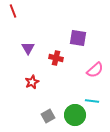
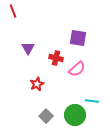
pink semicircle: moved 18 px left, 1 px up
red star: moved 5 px right, 2 px down
gray square: moved 2 px left; rotated 16 degrees counterclockwise
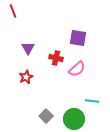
red star: moved 11 px left, 7 px up
green circle: moved 1 px left, 4 px down
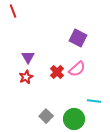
purple square: rotated 18 degrees clockwise
purple triangle: moved 9 px down
red cross: moved 1 px right, 14 px down; rotated 32 degrees clockwise
cyan line: moved 2 px right
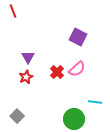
purple square: moved 1 px up
cyan line: moved 1 px right, 1 px down
gray square: moved 29 px left
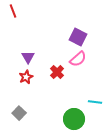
pink semicircle: moved 1 px right, 10 px up
gray square: moved 2 px right, 3 px up
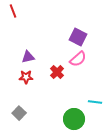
purple triangle: rotated 48 degrees clockwise
red star: rotated 24 degrees clockwise
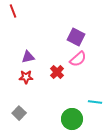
purple square: moved 2 px left
green circle: moved 2 px left
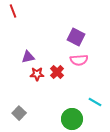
pink semicircle: moved 1 px right, 1 px down; rotated 36 degrees clockwise
red star: moved 11 px right, 3 px up
cyan line: rotated 24 degrees clockwise
